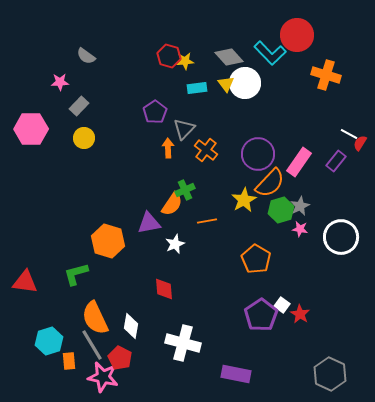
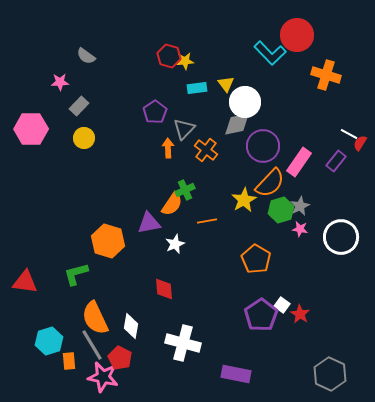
gray diamond at (229, 57): moved 8 px right, 67 px down; rotated 60 degrees counterclockwise
white circle at (245, 83): moved 19 px down
purple circle at (258, 154): moved 5 px right, 8 px up
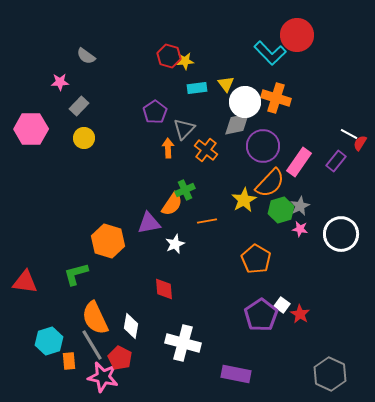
orange cross at (326, 75): moved 50 px left, 23 px down
white circle at (341, 237): moved 3 px up
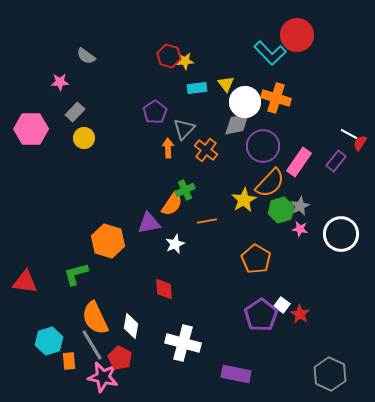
gray rectangle at (79, 106): moved 4 px left, 6 px down
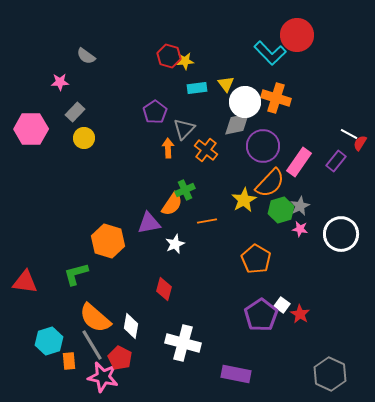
red diamond at (164, 289): rotated 20 degrees clockwise
orange semicircle at (95, 318): rotated 24 degrees counterclockwise
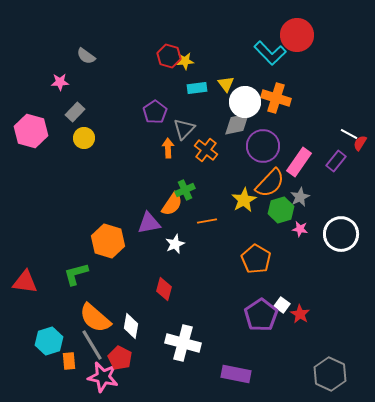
pink hexagon at (31, 129): moved 2 px down; rotated 16 degrees clockwise
gray star at (300, 206): moved 9 px up
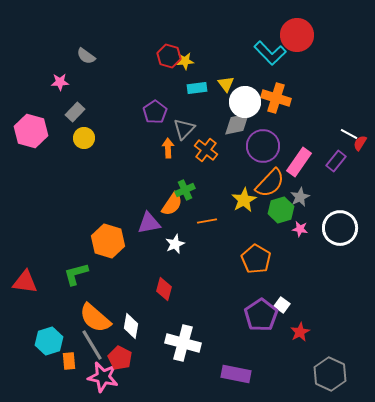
white circle at (341, 234): moved 1 px left, 6 px up
red star at (300, 314): moved 18 px down; rotated 12 degrees clockwise
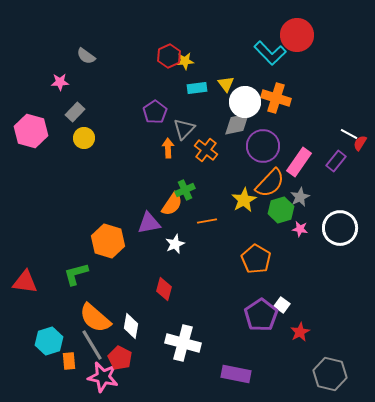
red hexagon at (169, 56): rotated 20 degrees clockwise
gray hexagon at (330, 374): rotated 12 degrees counterclockwise
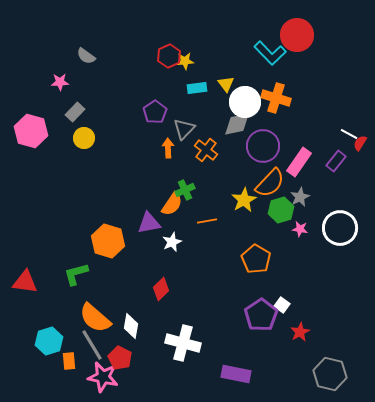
white star at (175, 244): moved 3 px left, 2 px up
red diamond at (164, 289): moved 3 px left; rotated 30 degrees clockwise
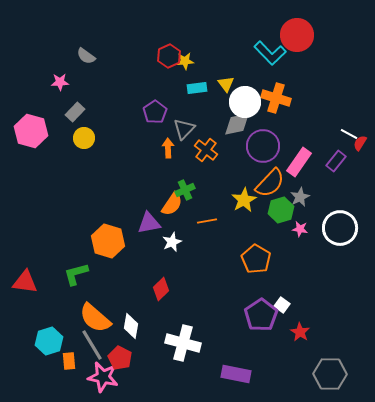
red star at (300, 332): rotated 12 degrees counterclockwise
gray hexagon at (330, 374): rotated 12 degrees counterclockwise
